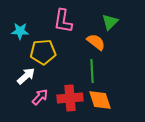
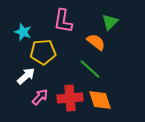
cyan star: moved 3 px right, 1 px down; rotated 18 degrees clockwise
green line: moved 2 px left, 2 px up; rotated 45 degrees counterclockwise
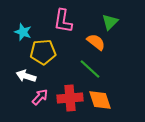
white arrow: rotated 120 degrees counterclockwise
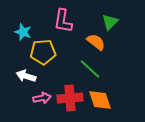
pink arrow: moved 2 px right, 1 px down; rotated 36 degrees clockwise
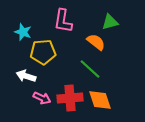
green triangle: rotated 30 degrees clockwise
pink arrow: rotated 36 degrees clockwise
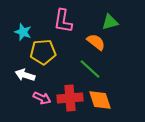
white arrow: moved 1 px left, 1 px up
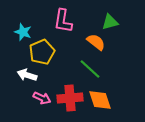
yellow pentagon: moved 1 px left; rotated 20 degrees counterclockwise
white arrow: moved 2 px right
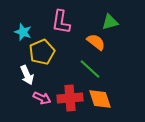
pink L-shape: moved 2 px left, 1 px down
white arrow: rotated 132 degrees counterclockwise
orange diamond: moved 1 px up
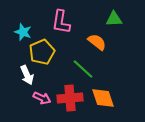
green triangle: moved 4 px right, 3 px up; rotated 12 degrees clockwise
orange semicircle: moved 1 px right
green line: moved 7 px left
orange diamond: moved 3 px right, 1 px up
